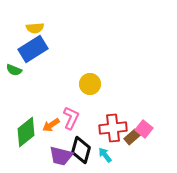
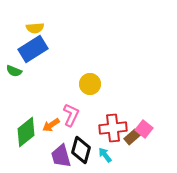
green semicircle: moved 1 px down
pink L-shape: moved 3 px up
purple trapezoid: rotated 60 degrees clockwise
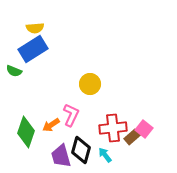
green diamond: rotated 32 degrees counterclockwise
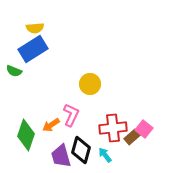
green diamond: moved 3 px down
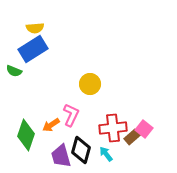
cyan arrow: moved 1 px right, 1 px up
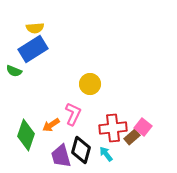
pink L-shape: moved 2 px right, 1 px up
pink square: moved 1 px left, 2 px up
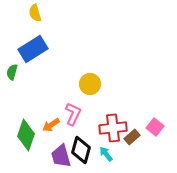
yellow semicircle: moved 15 px up; rotated 78 degrees clockwise
green semicircle: moved 2 px left, 1 px down; rotated 84 degrees clockwise
pink square: moved 12 px right
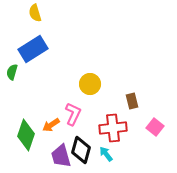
brown rectangle: moved 36 px up; rotated 63 degrees counterclockwise
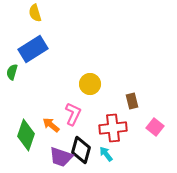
orange arrow: rotated 72 degrees clockwise
purple trapezoid: moved 1 px down; rotated 55 degrees counterclockwise
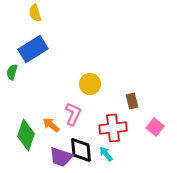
black diamond: rotated 20 degrees counterclockwise
